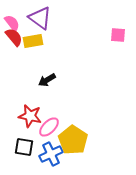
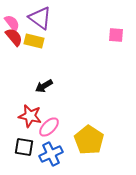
pink square: moved 2 px left
yellow rectangle: moved 1 px right; rotated 24 degrees clockwise
black arrow: moved 3 px left, 6 px down
yellow pentagon: moved 16 px right
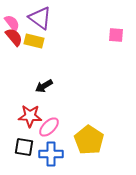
red star: rotated 10 degrees counterclockwise
blue cross: rotated 25 degrees clockwise
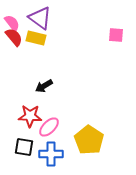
yellow rectangle: moved 2 px right, 3 px up
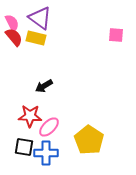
pink semicircle: rotated 12 degrees clockwise
blue cross: moved 5 px left, 1 px up
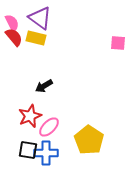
pink square: moved 2 px right, 8 px down
red star: rotated 25 degrees counterclockwise
black square: moved 4 px right, 3 px down
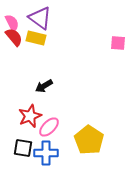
black square: moved 5 px left, 2 px up
